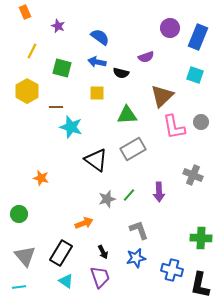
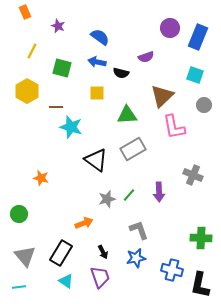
gray circle: moved 3 px right, 17 px up
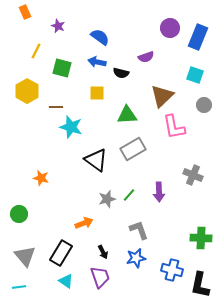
yellow line: moved 4 px right
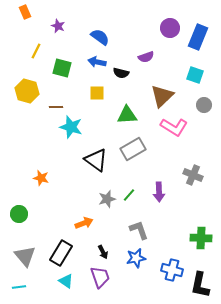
yellow hexagon: rotated 15 degrees counterclockwise
pink L-shape: rotated 48 degrees counterclockwise
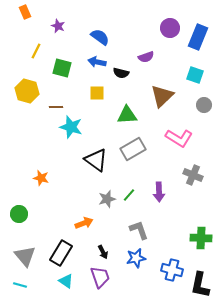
pink L-shape: moved 5 px right, 11 px down
cyan line: moved 1 px right, 2 px up; rotated 24 degrees clockwise
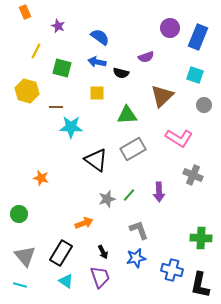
cyan star: rotated 15 degrees counterclockwise
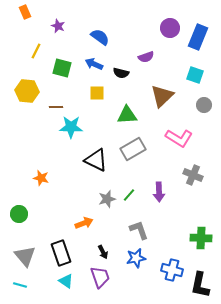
blue arrow: moved 3 px left, 2 px down; rotated 12 degrees clockwise
yellow hexagon: rotated 10 degrees counterclockwise
black triangle: rotated 10 degrees counterclockwise
black rectangle: rotated 50 degrees counterclockwise
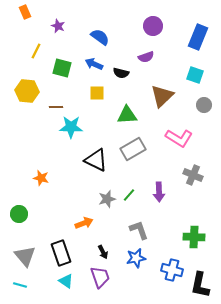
purple circle: moved 17 px left, 2 px up
green cross: moved 7 px left, 1 px up
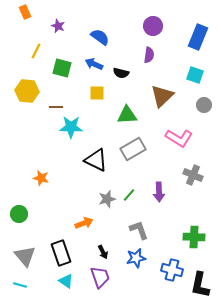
purple semicircle: moved 3 px right, 2 px up; rotated 63 degrees counterclockwise
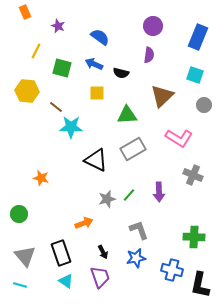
brown line: rotated 40 degrees clockwise
